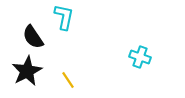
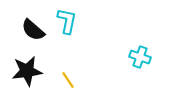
cyan L-shape: moved 3 px right, 4 px down
black semicircle: moved 7 px up; rotated 15 degrees counterclockwise
black star: rotated 20 degrees clockwise
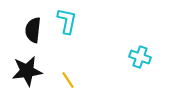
black semicircle: rotated 55 degrees clockwise
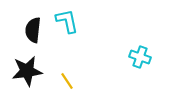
cyan L-shape: rotated 24 degrees counterclockwise
yellow line: moved 1 px left, 1 px down
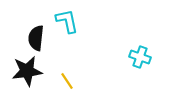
black semicircle: moved 3 px right, 8 px down
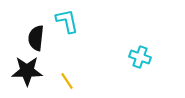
black star: rotated 8 degrees clockwise
